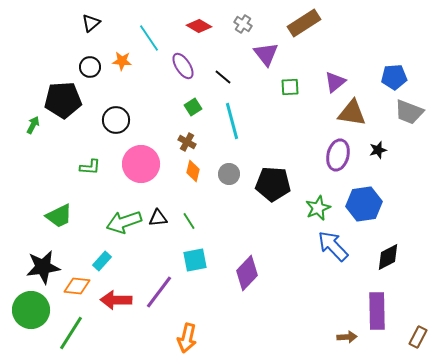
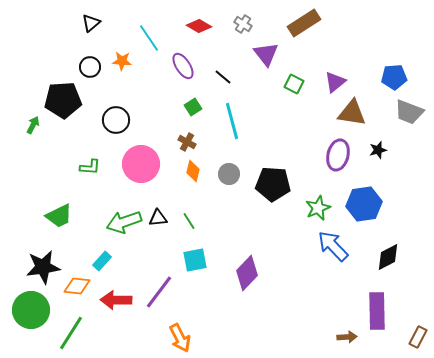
green square at (290, 87): moved 4 px right, 3 px up; rotated 30 degrees clockwise
orange arrow at (187, 338): moved 7 px left; rotated 40 degrees counterclockwise
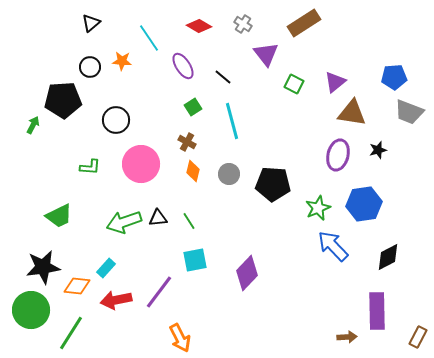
cyan rectangle at (102, 261): moved 4 px right, 7 px down
red arrow at (116, 300): rotated 12 degrees counterclockwise
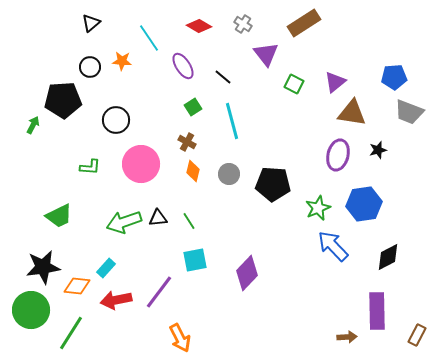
brown rectangle at (418, 337): moved 1 px left, 2 px up
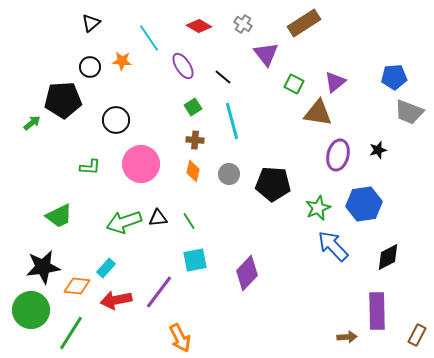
brown triangle at (352, 113): moved 34 px left
green arrow at (33, 125): moved 1 px left, 2 px up; rotated 24 degrees clockwise
brown cross at (187, 142): moved 8 px right, 2 px up; rotated 24 degrees counterclockwise
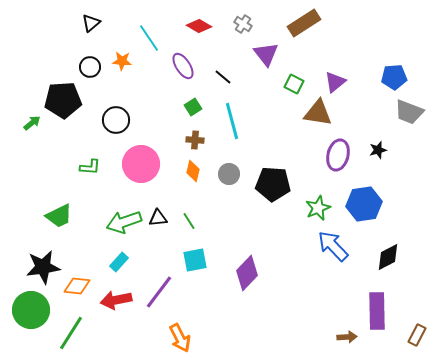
cyan rectangle at (106, 268): moved 13 px right, 6 px up
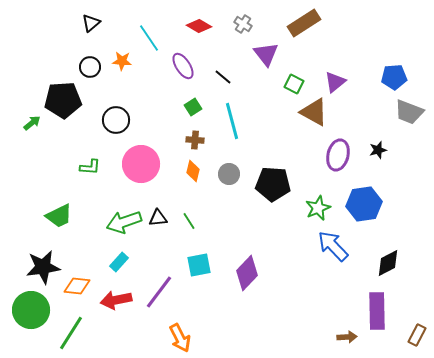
brown triangle at (318, 113): moved 4 px left, 1 px up; rotated 20 degrees clockwise
black diamond at (388, 257): moved 6 px down
cyan square at (195, 260): moved 4 px right, 5 px down
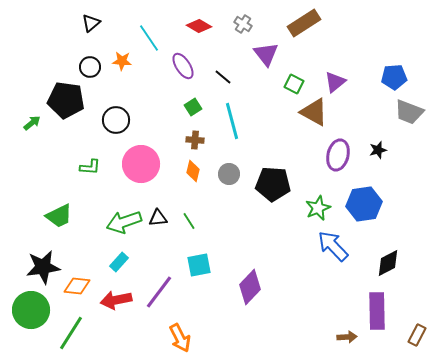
black pentagon at (63, 100): moved 3 px right; rotated 12 degrees clockwise
purple diamond at (247, 273): moved 3 px right, 14 px down
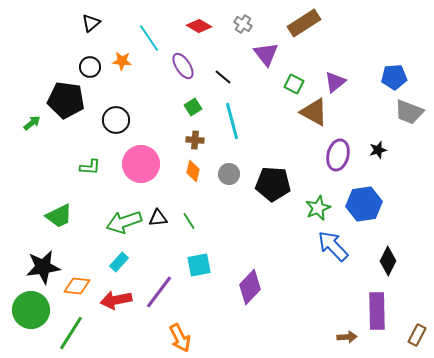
black diamond at (388, 263): moved 2 px up; rotated 36 degrees counterclockwise
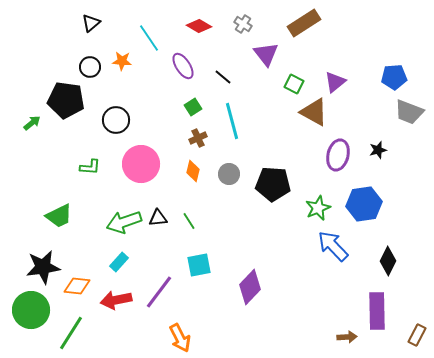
brown cross at (195, 140): moved 3 px right, 2 px up; rotated 30 degrees counterclockwise
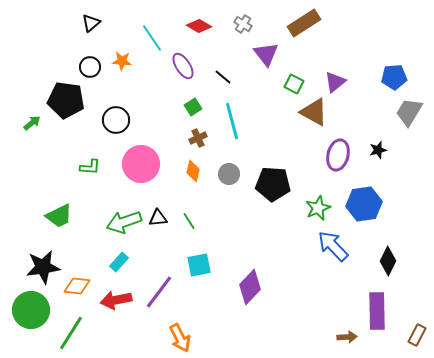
cyan line at (149, 38): moved 3 px right
gray trapezoid at (409, 112): rotated 100 degrees clockwise
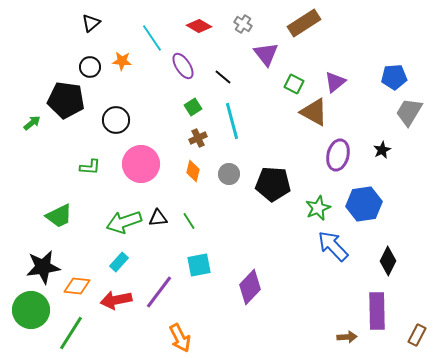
black star at (378, 150): moved 4 px right; rotated 12 degrees counterclockwise
